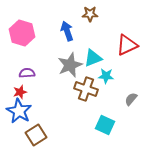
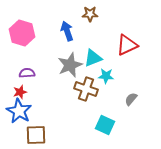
brown square: rotated 30 degrees clockwise
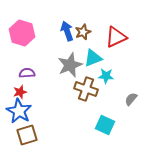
brown star: moved 7 px left, 18 px down; rotated 21 degrees counterclockwise
red triangle: moved 11 px left, 8 px up
brown square: moved 9 px left; rotated 15 degrees counterclockwise
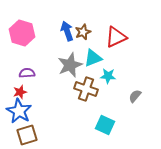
cyan star: moved 2 px right
gray semicircle: moved 4 px right, 3 px up
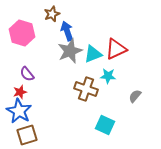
brown star: moved 31 px left, 18 px up
red triangle: moved 12 px down
cyan triangle: moved 4 px up
gray star: moved 14 px up
purple semicircle: moved 1 px down; rotated 126 degrees counterclockwise
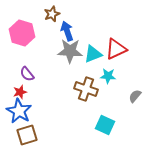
gray star: rotated 25 degrees clockwise
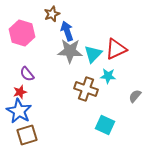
cyan triangle: rotated 24 degrees counterclockwise
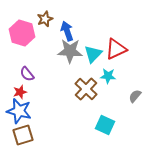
brown star: moved 7 px left, 5 px down
brown cross: rotated 25 degrees clockwise
blue star: rotated 15 degrees counterclockwise
brown square: moved 4 px left
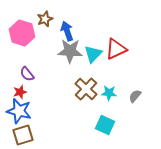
cyan star: moved 1 px right, 17 px down
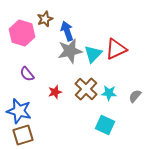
gray star: rotated 15 degrees counterclockwise
red star: moved 35 px right
